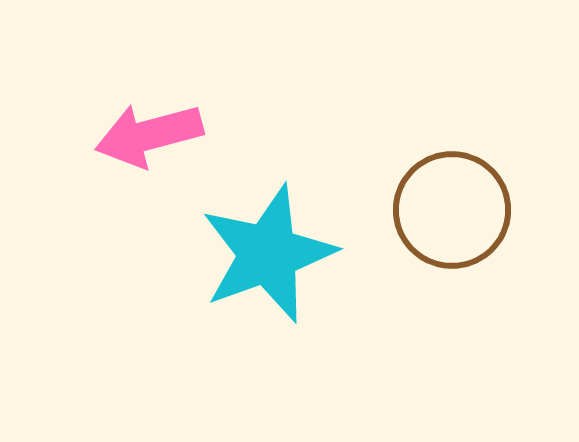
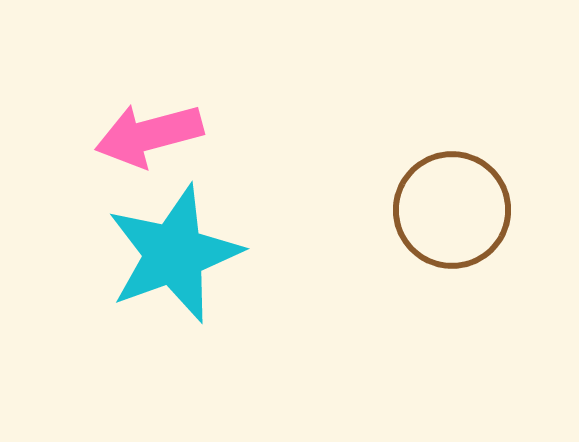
cyan star: moved 94 px left
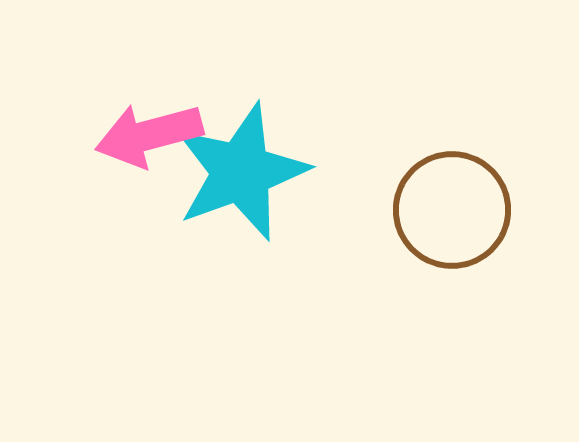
cyan star: moved 67 px right, 82 px up
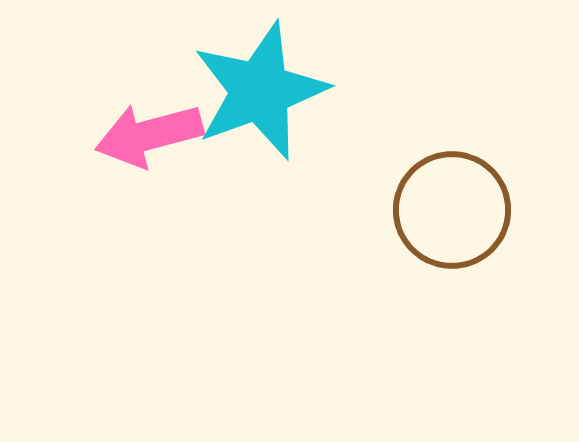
cyan star: moved 19 px right, 81 px up
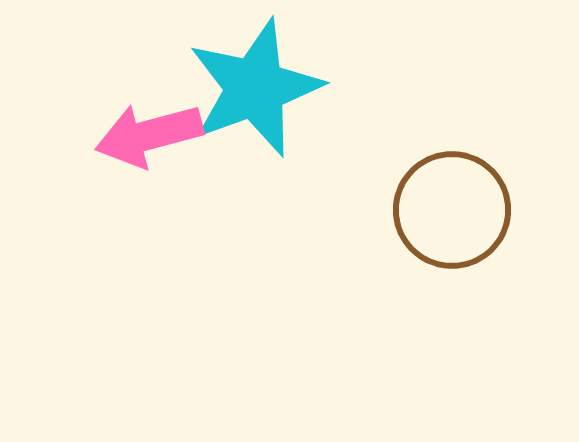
cyan star: moved 5 px left, 3 px up
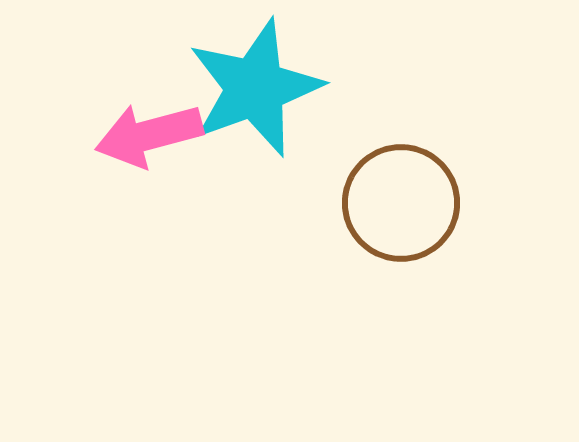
brown circle: moved 51 px left, 7 px up
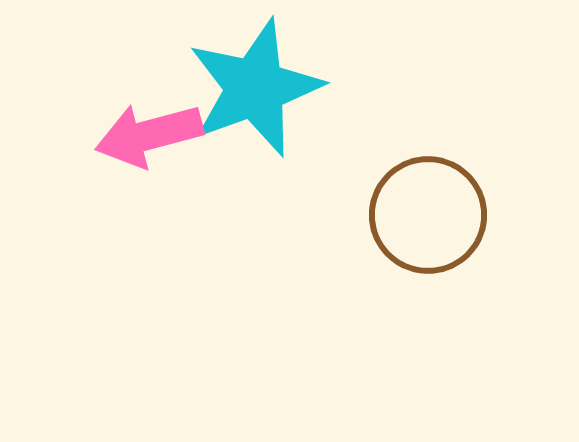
brown circle: moved 27 px right, 12 px down
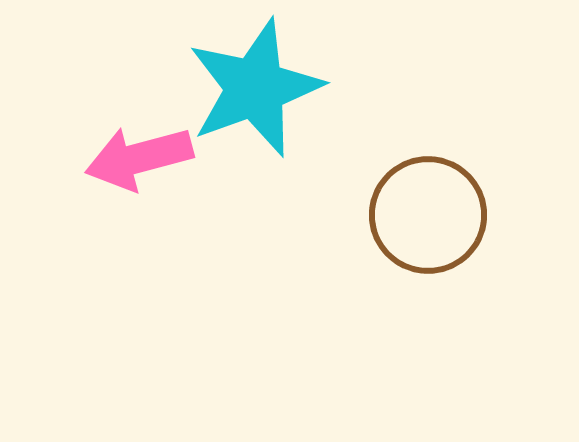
pink arrow: moved 10 px left, 23 px down
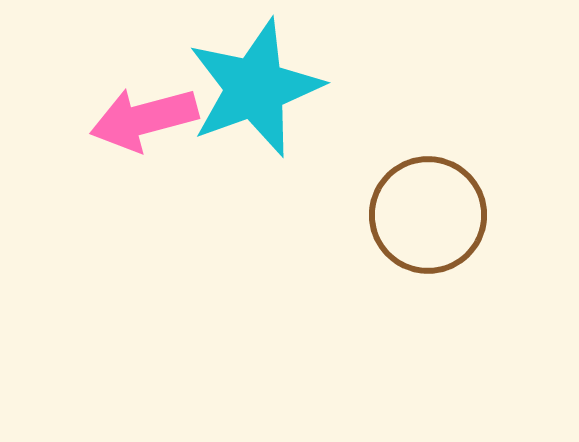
pink arrow: moved 5 px right, 39 px up
